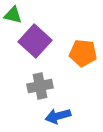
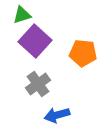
green triangle: moved 9 px right; rotated 30 degrees counterclockwise
gray cross: moved 2 px left, 2 px up; rotated 25 degrees counterclockwise
blue arrow: moved 1 px left, 1 px up
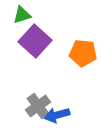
gray cross: moved 22 px down
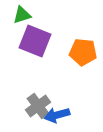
purple square: rotated 20 degrees counterclockwise
orange pentagon: moved 1 px up
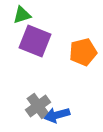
orange pentagon: rotated 20 degrees counterclockwise
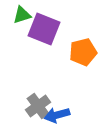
purple square: moved 9 px right, 12 px up
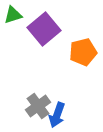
green triangle: moved 9 px left
purple square: rotated 28 degrees clockwise
blue arrow: rotated 55 degrees counterclockwise
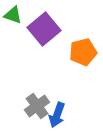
green triangle: rotated 36 degrees clockwise
gray cross: moved 1 px left
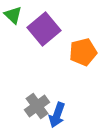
green triangle: rotated 24 degrees clockwise
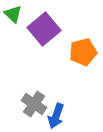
green triangle: moved 1 px up
gray cross: moved 3 px left, 2 px up; rotated 20 degrees counterclockwise
blue arrow: moved 1 px left, 1 px down
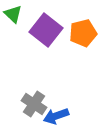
purple square: moved 2 px right, 1 px down; rotated 12 degrees counterclockwise
orange pentagon: moved 19 px up
blue arrow: rotated 50 degrees clockwise
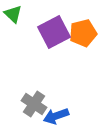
purple square: moved 8 px right, 2 px down; rotated 24 degrees clockwise
